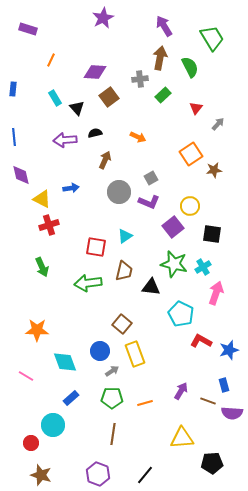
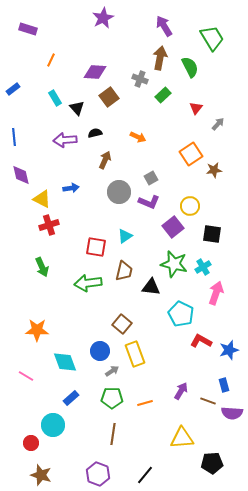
gray cross at (140, 79): rotated 28 degrees clockwise
blue rectangle at (13, 89): rotated 48 degrees clockwise
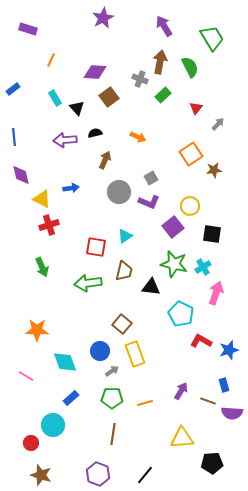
brown arrow at (160, 58): moved 4 px down
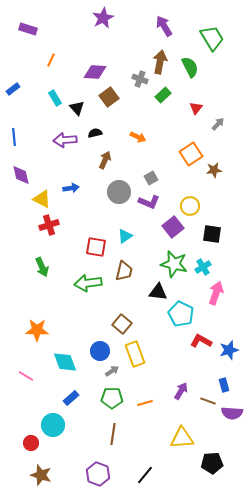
black triangle at (151, 287): moved 7 px right, 5 px down
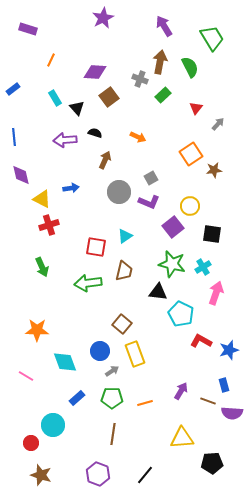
black semicircle at (95, 133): rotated 32 degrees clockwise
green star at (174, 264): moved 2 px left
blue rectangle at (71, 398): moved 6 px right
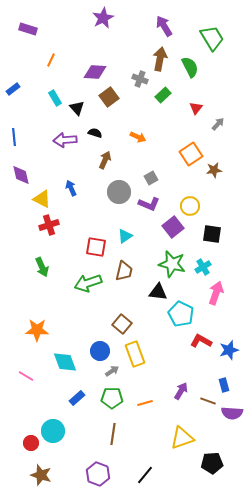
brown arrow at (160, 62): moved 3 px up
blue arrow at (71, 188): rotated 105 degrees counterclockwise
purple L-shape at (149, 202): moved 2 px down
green arrow at (88, 283): rotated 12 degrees counterclockwise
cyan circle at (53, 425): moved 6 px down
yellow triangle at (182, 438): rotated 15 degrees counterclockwise
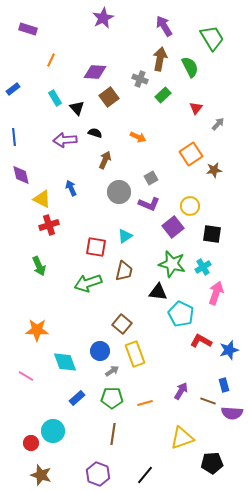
green arrow at (42, 267): moved 3 px left, 1 px up
